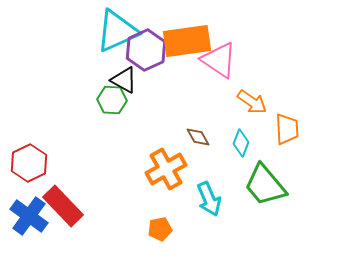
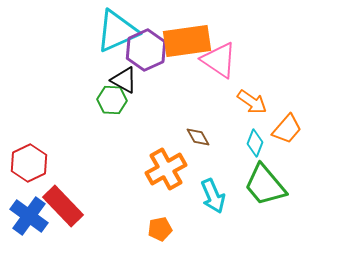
orange trapezoid: rotated 44 degrees clockwise
cyan diamond: moved 14 px right
cyan arrow: moved 4 px right, 3 px up
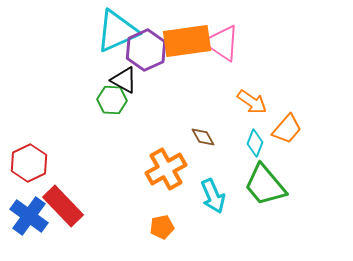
pink triangle: moved 3 px right, 17 px up
brown diamond: moved 5 px right
orange pentagon: moved 2 px right, 2 px up
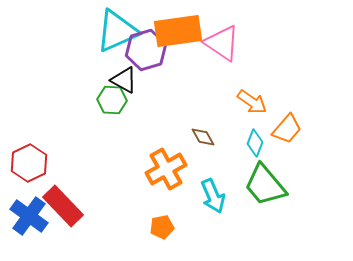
orange rectangle: moved 9 px left, 10 px up
purple hexagon: rotated 9 degrees clockwise
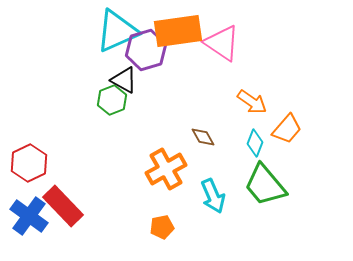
green hexagon: rotated 24 degrees counterclockwise
